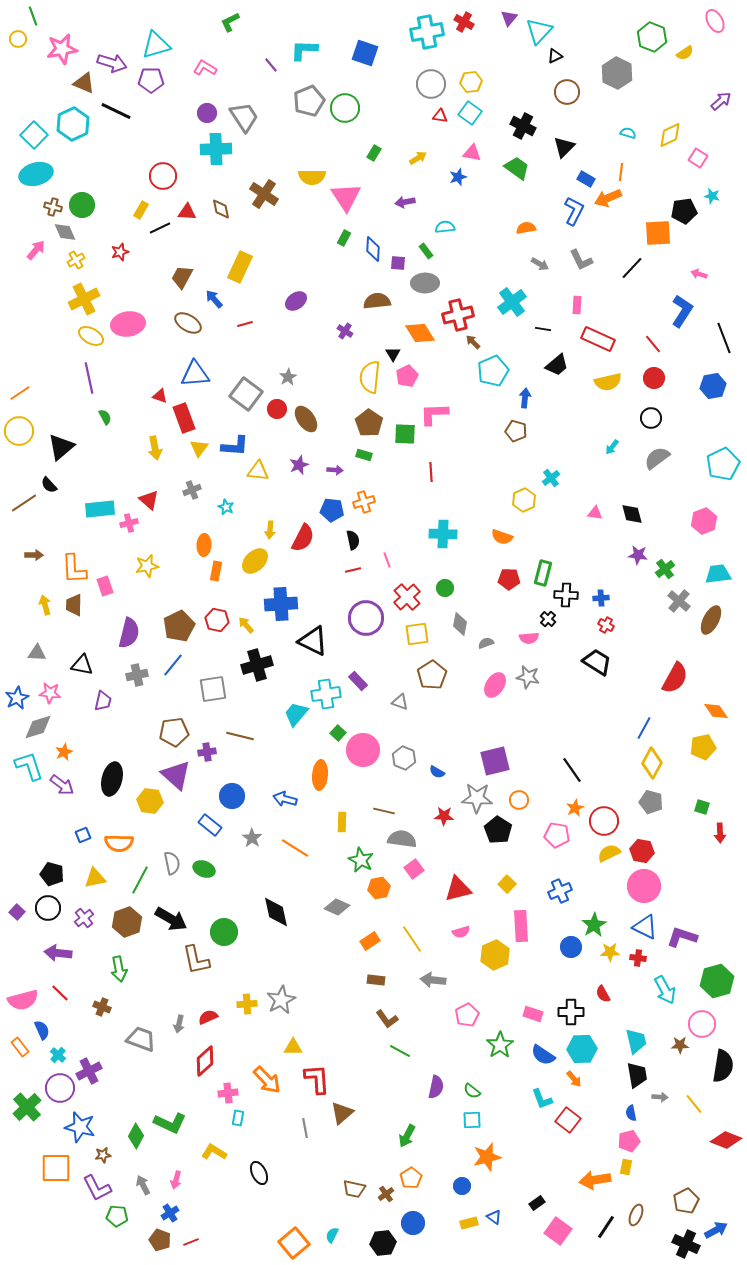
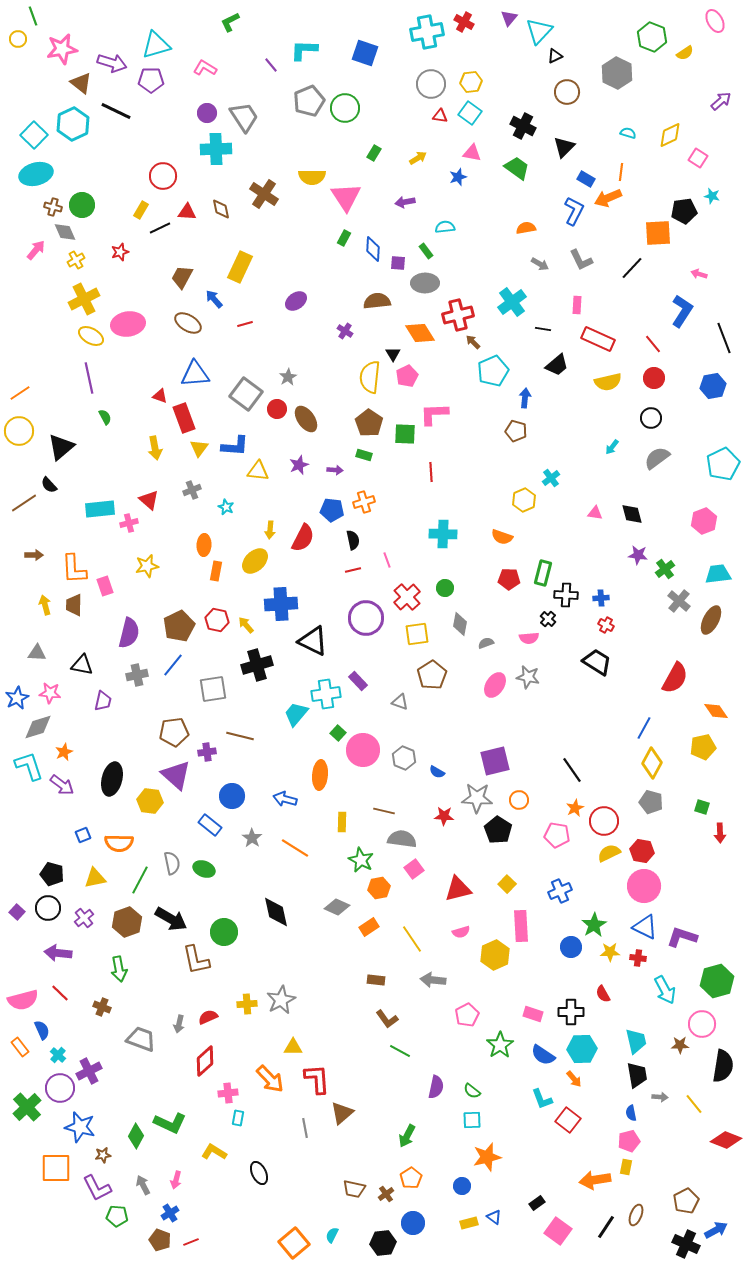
brown triangle at (84, 83): moved 3 px left; rotated 15 degrees clockwise
orange rectangle at (370, 941): moved 1 px left, 14 px up
orange arrow at (267, 1080): moved 3 px right, 1 px up
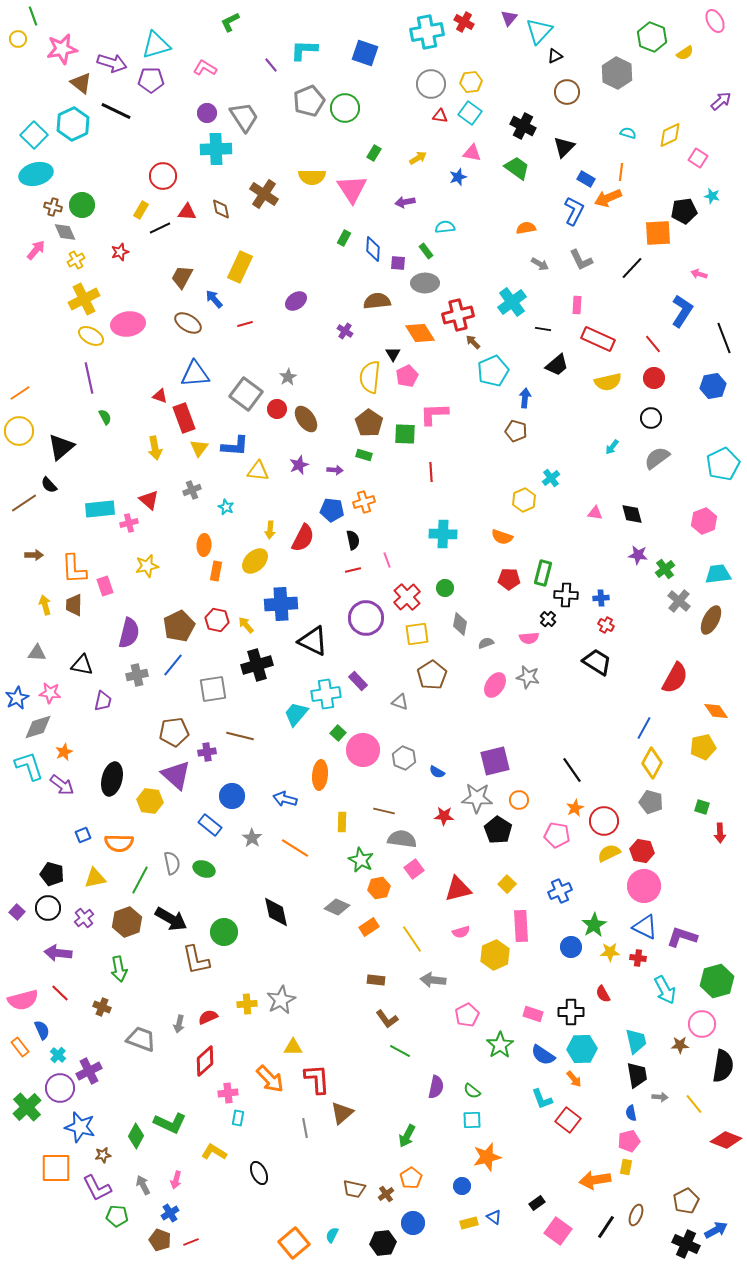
pink triangle at (346, 197): moved 6 px right, 8 px up
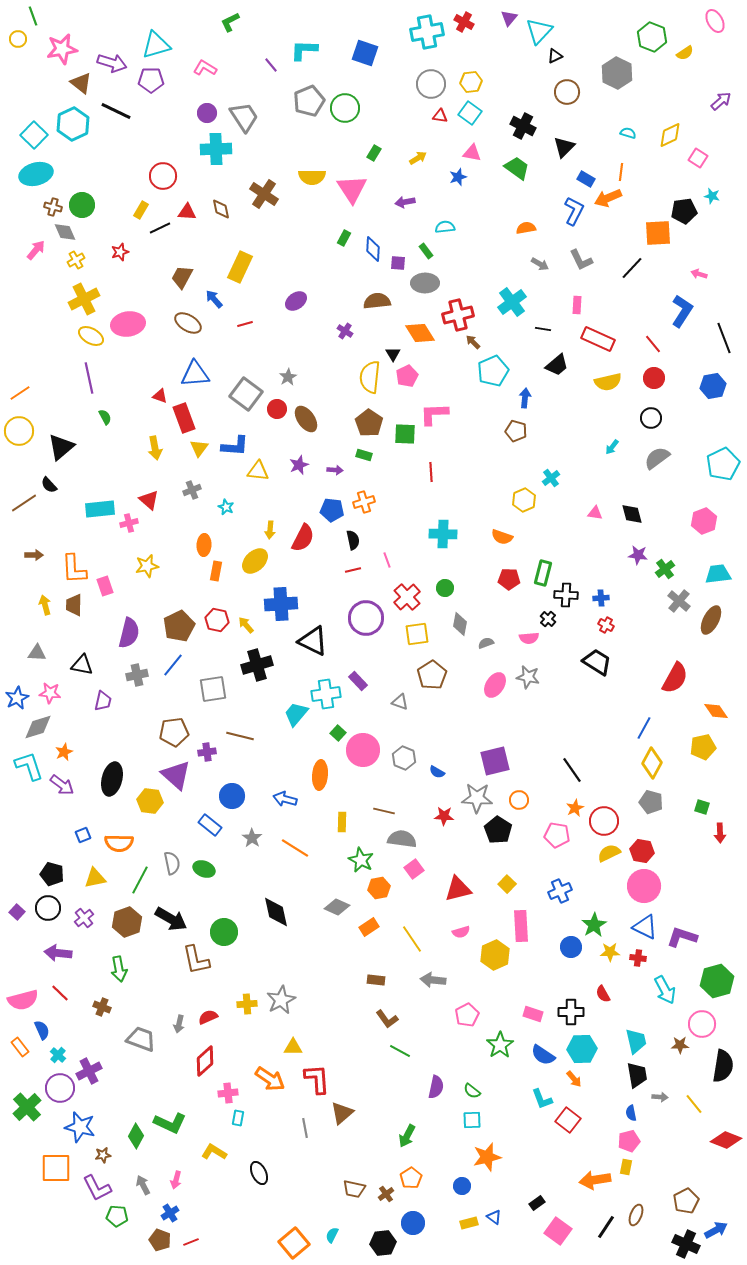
orange arrow at (270, 1079): rotated 12 degrees counterclockwise
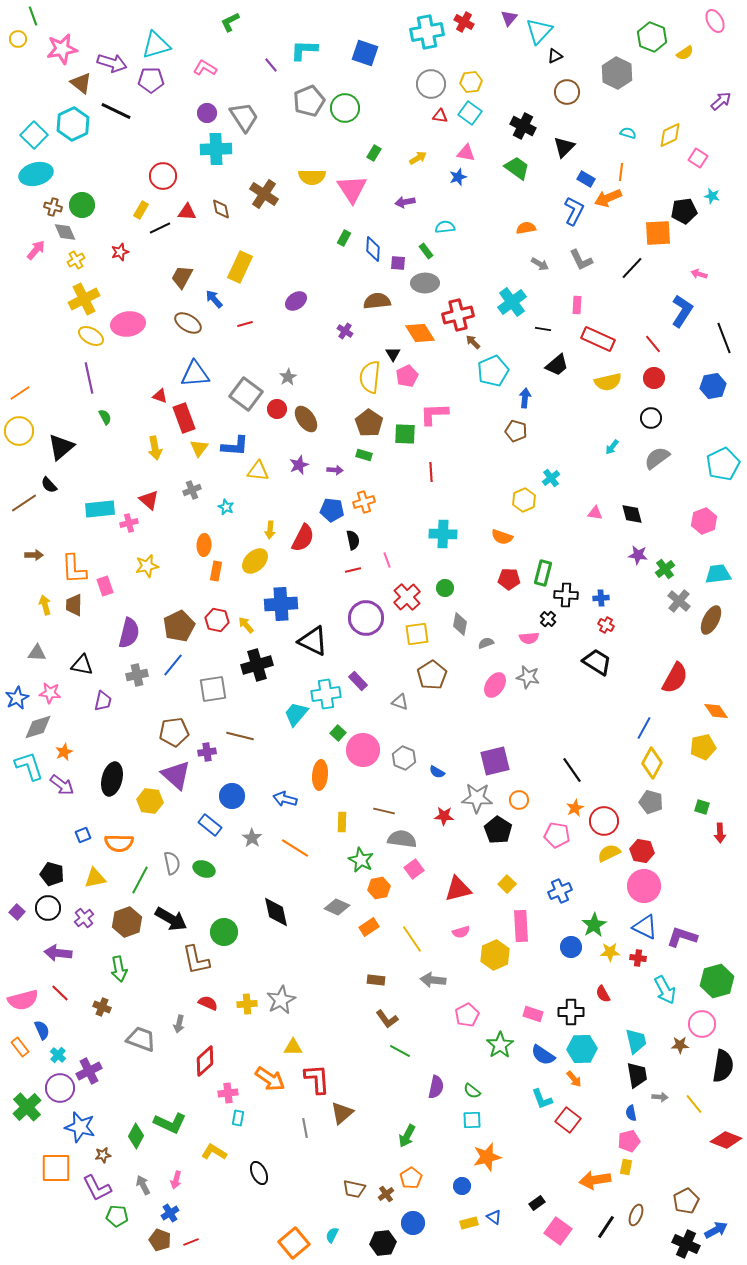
pink triangle at (472, 153): moved 6 px left
red semicircle at (208, 1017): moved 14 px up; rotated 48 degrees clockwise
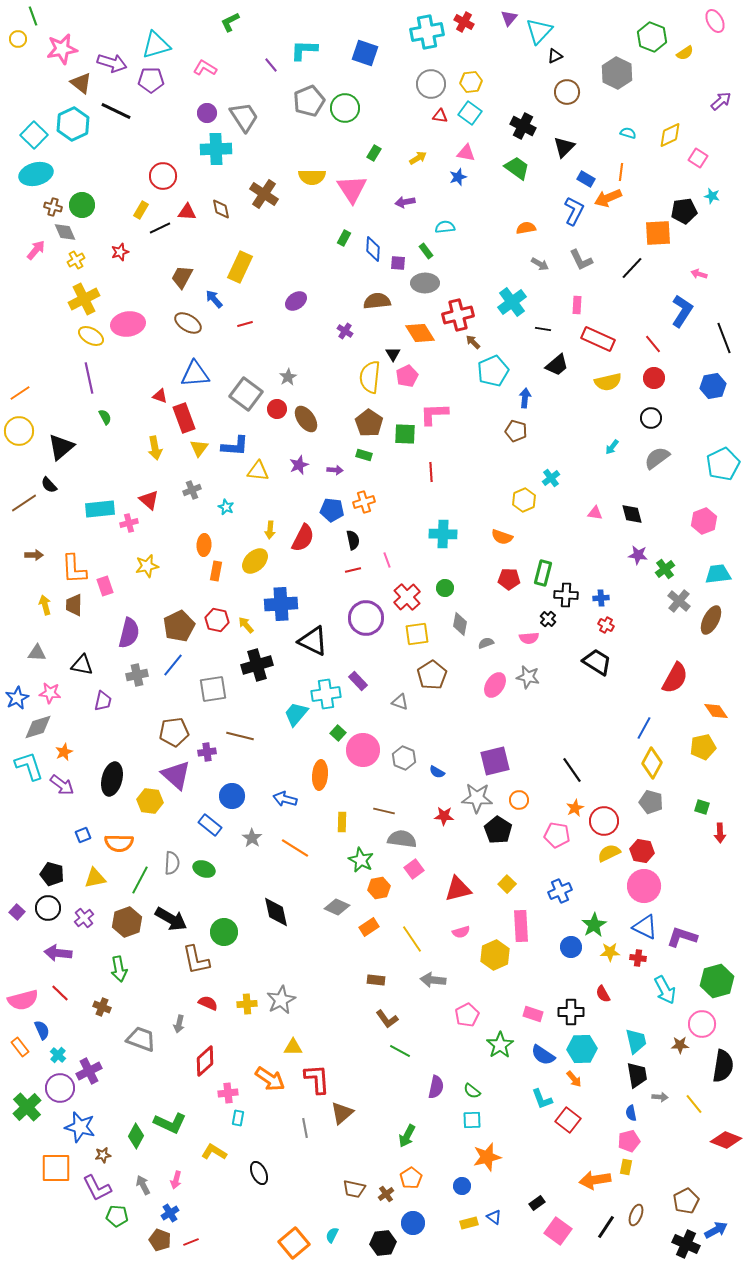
gray semicircle at (172, 863): rotated 15 degrees clockwise
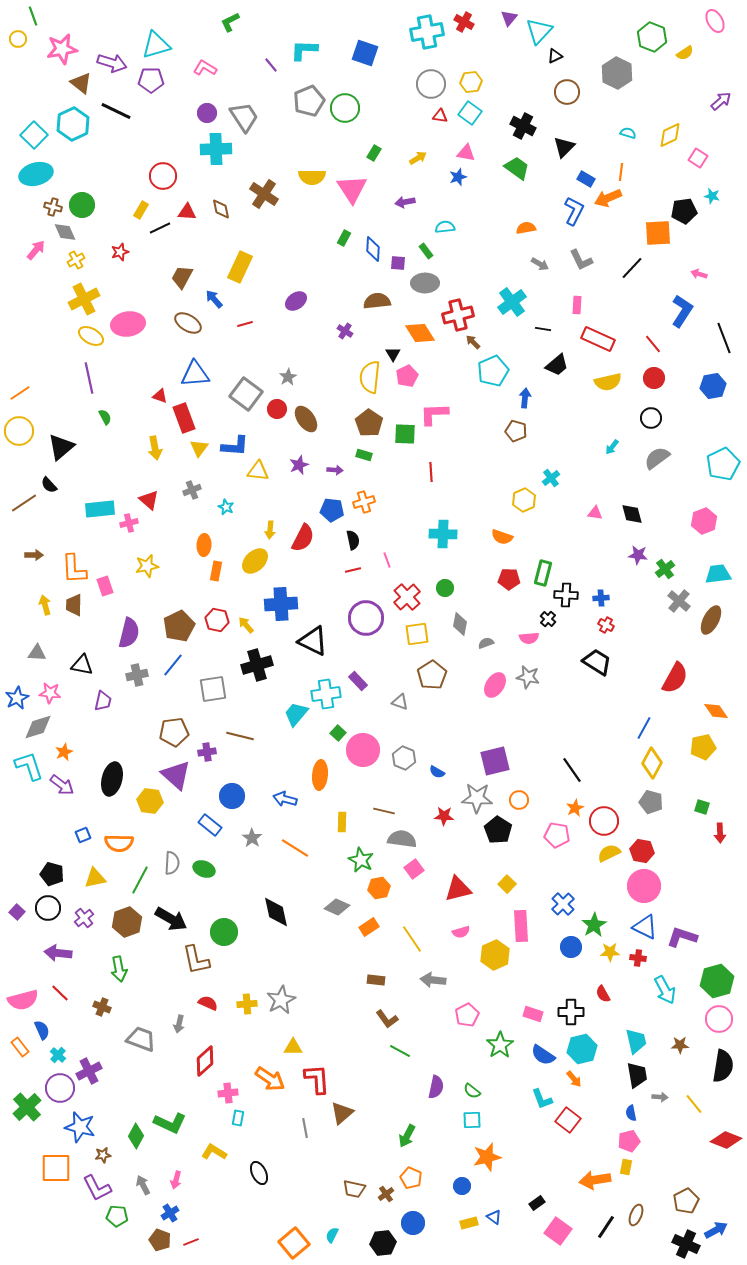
blue cross at (560, 891): moved 3 px right, 13 px down; rotated 20 degrees counterclockwise
pink circle at (702, 1024): moved 17 px right, 5 px up
cyan hexagon at (582, 1049): rotated 12 degrees counterclockwise
orange pentagon at (411, 1178): rotated 15 degrees counterclockwise
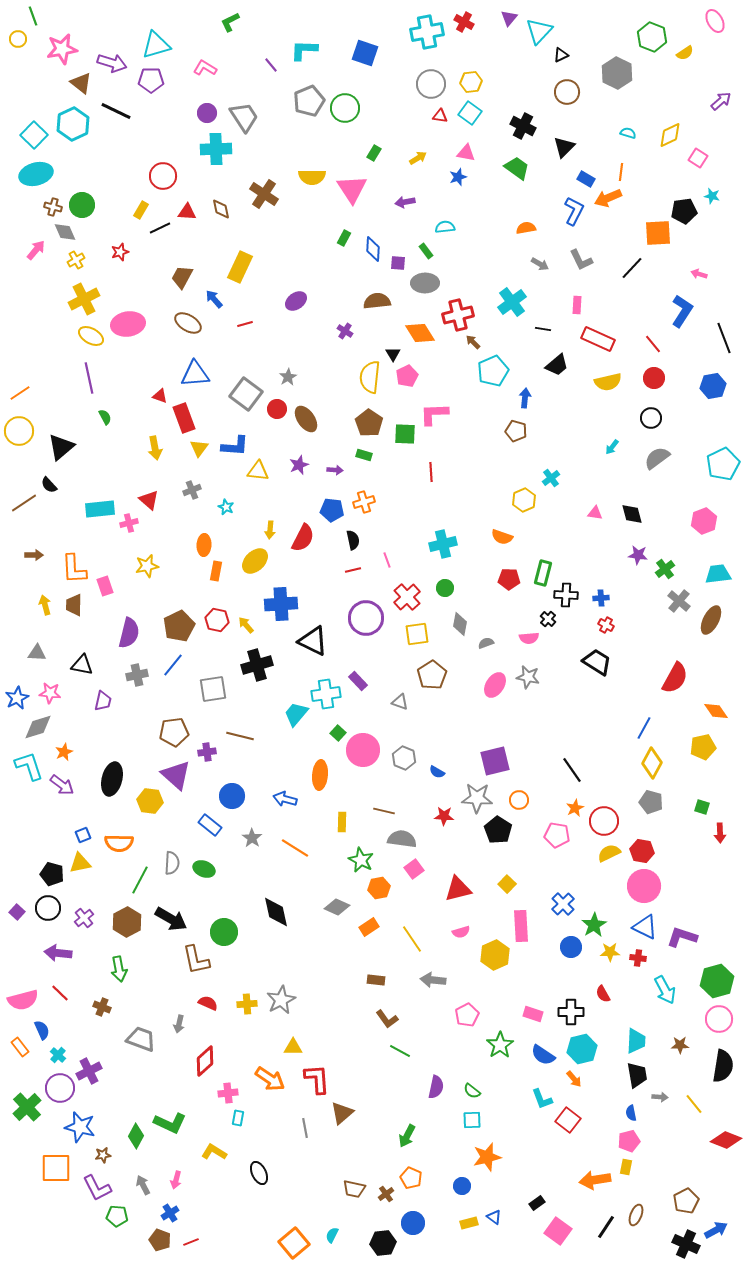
black triangle at (555, 56): moved 6 px right, 1 px up
cyan cross at (443, 534): moved 10 px down; rotated 16 degrees counterclockwise
yellow triangle at (95, 878): moved 15 px left, 15 px up
brown hexagon at (127, 922): rotated 8 degrees counterclockwise
cyan trapezoid at (636, 1041): rotated 16 degrees clockwise
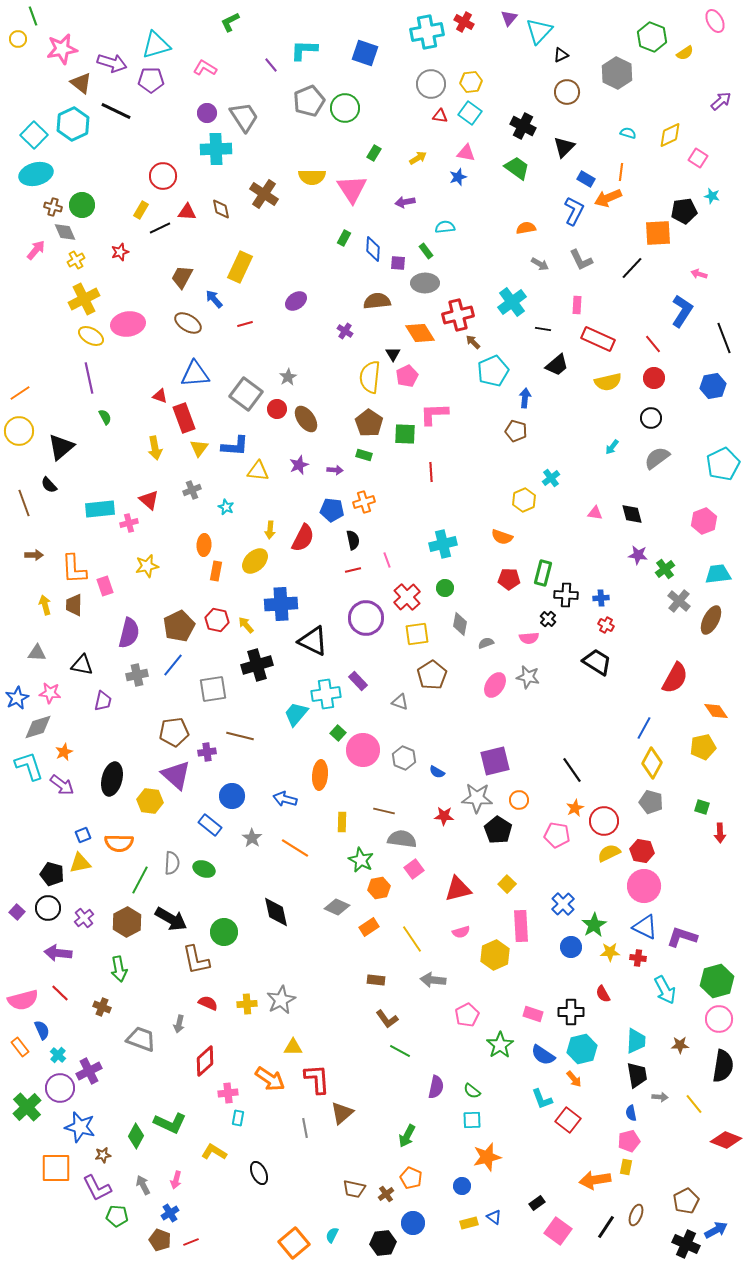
brown line at (24, 503): rotated 76 degrees counterclockwise
